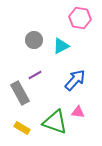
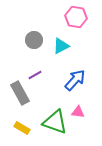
pink hexagon: moved 4 px left, 1 px up
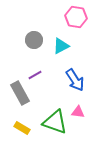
blue arrow: rotated 105 degrees clockwise
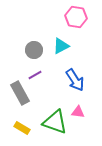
gray circle: moved 10 px down
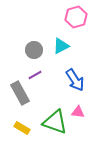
pink hexagon: rotated 25 degrees counterclockwise
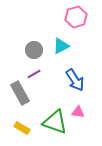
purple line: moved 1 px left, 1 px up
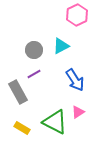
pink hexagon: moved 1 px right, 2 px up; rotated 10 degrees counterclockwise
gray rectangle: moved 2 px left, 1 px up
pink triangle: rotated 40 degrees counterclockwise
green triangle: rotated 8 degrees clockwise
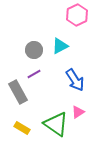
cyan triangle: moved 1 px left
green triangle: moved 1 px right, 2 px down; rotated 8 degrees clockwise
